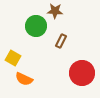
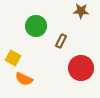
brown star: moved 26 px right
red circle: moved 1 px left, 5 px up
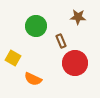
brown star: moved 3 px left, 6 px down
brown rectangle: rotated 48 degrees counterclockwise
red circle: moved 6 px left, 5 px up
orange semicircle: moved 9 px right
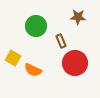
orange semicircle: moved 9 px up
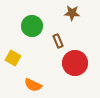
brown star: moved 6 px left, 4 px up
green circle: moved 4 px left
brown rectangle: moved 3 px left
orange semicircle: moved 15 px down
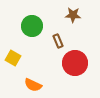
brown star: moved 1 px right, 2 px down
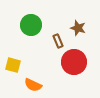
brown star: moved 5 px right, 13 px down; rotated 14 degrees clockwise
green circle: moved 1 px left, 1 px up
yellow square: moved 7 px down; rotated 14 degrees counterclockwise
red circle: moved 1 px left, 1 px up
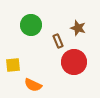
yellow square: rotated 21 degrees counterclockwise
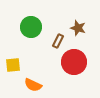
green circle: moved 2 px down
brown rectangle: rotated 48 degrees clockwise
